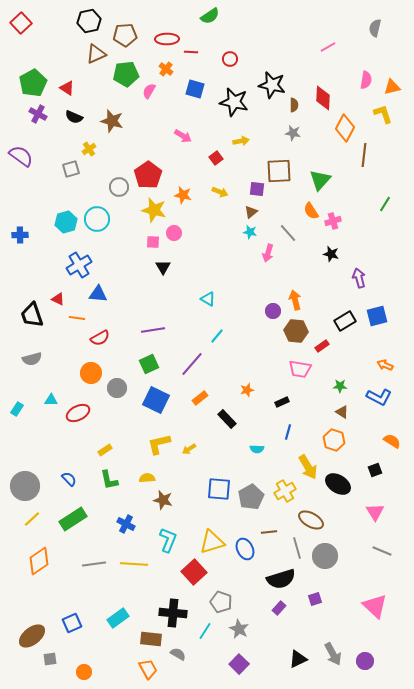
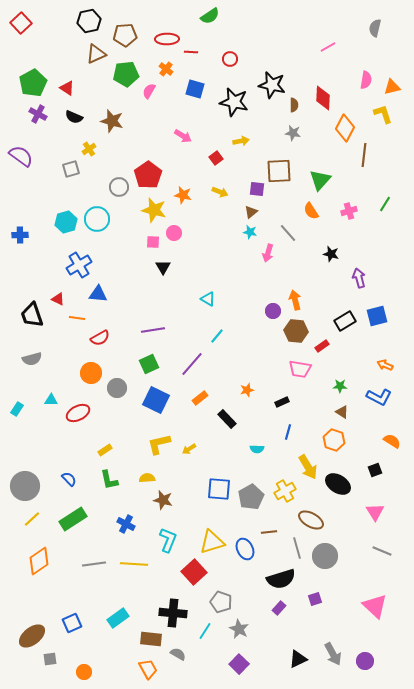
pink cross at (333, 221): moved 16 px right, 10 px up
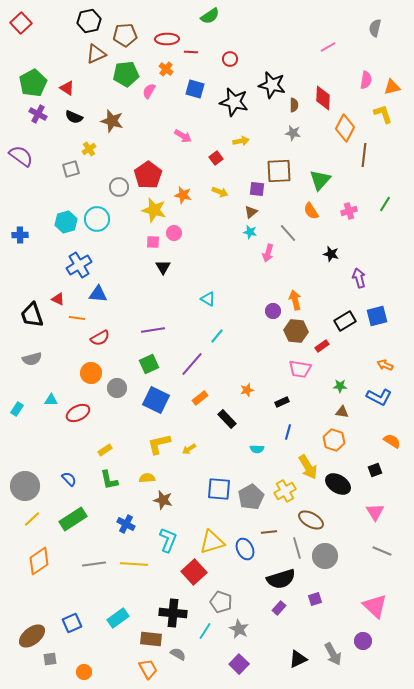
brown triangle at (342, 412): rotated 24 degrees counterclockwise
purple circle at (365, 661): moved 2 px left, 20 px up
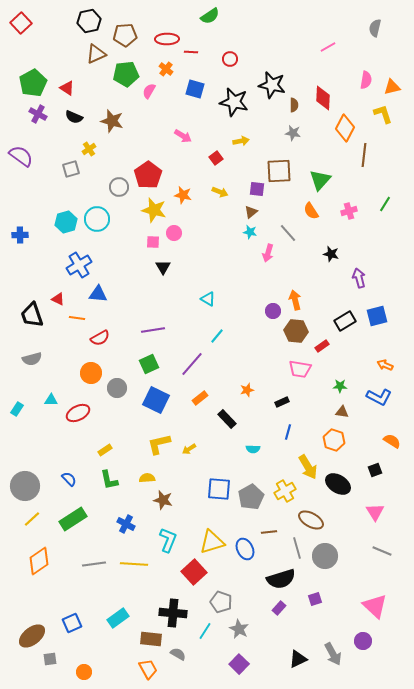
cyan semicircle at (257, 449): moved 4 px left
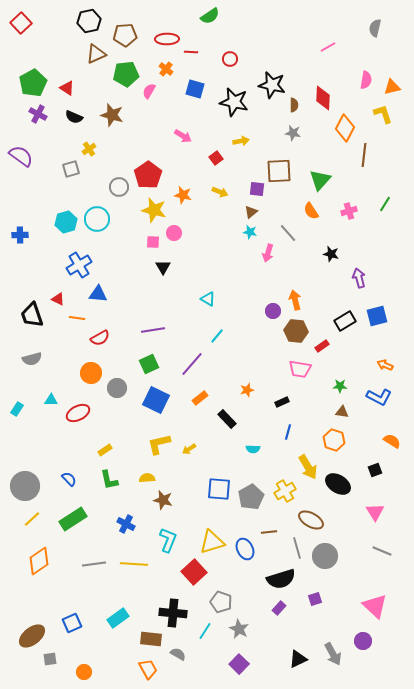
brown star at (112, 121): moved 6 px up
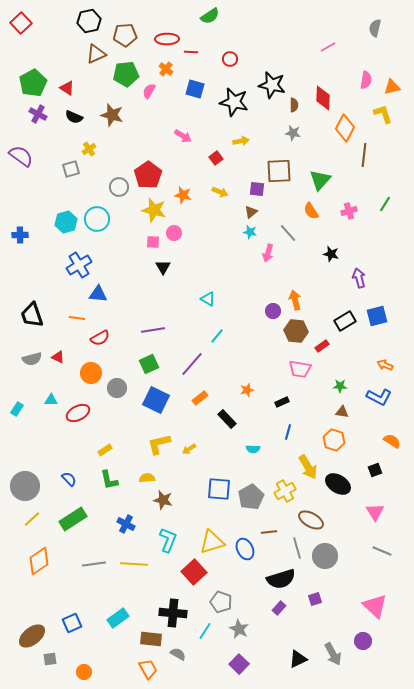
red triangle at (58, 299): moved 58 px down
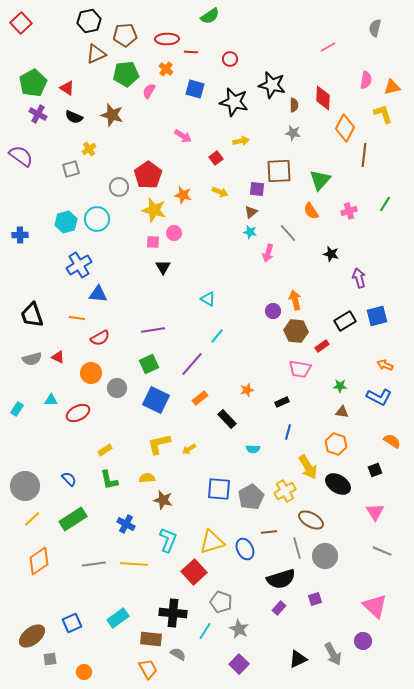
orange hexagon at (334, 440): moved 2 px right, 4 px down
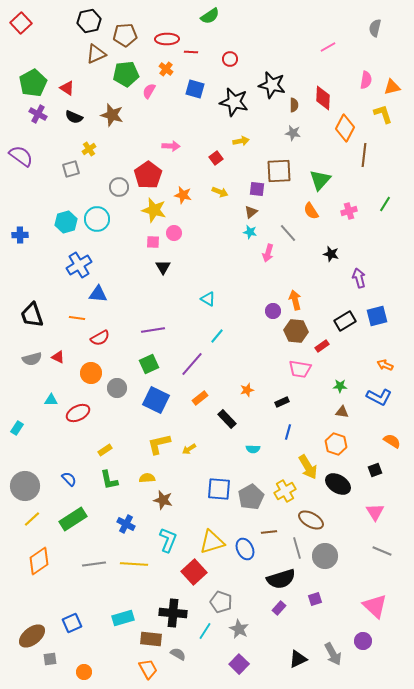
pink arrow at (183, 136): moved 12 px left, 10 px down; rotated 30 degrees counterclockwise
cyan rectangle at (17, 409): moved 19 px down
cyan rectangle at (118, 618): moved 5 px right; rotated 20 degrees clockwise
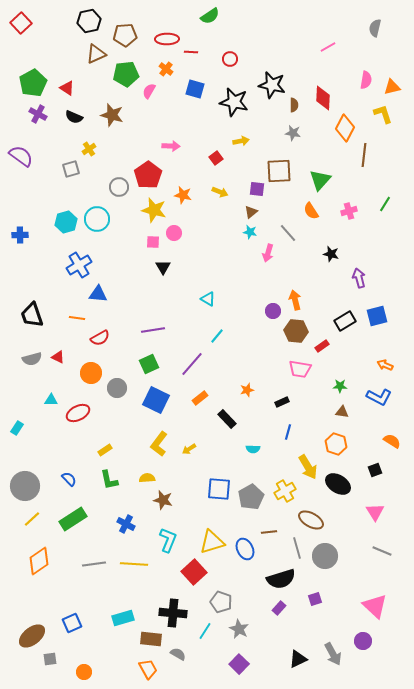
yellow L-shape at (159, 444): rotated 40 degrees counterclockwise
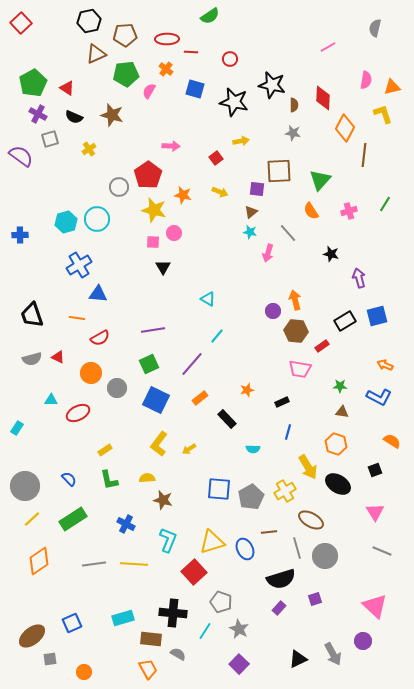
gray square at (71, 169): moved 21 px left, 30 px up
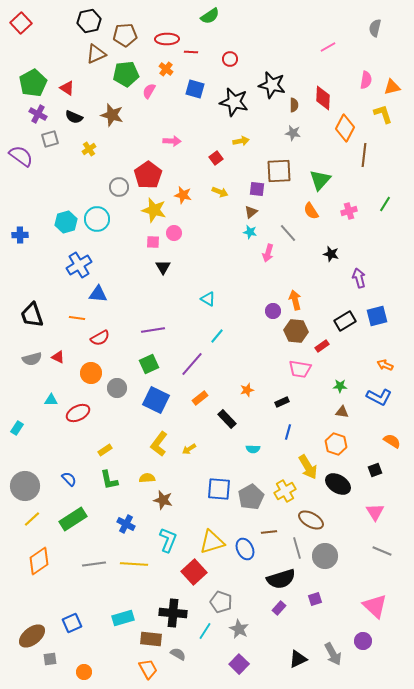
pink arrow at (171, 146): moved 1 px right, 5 px up
